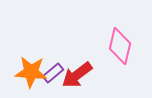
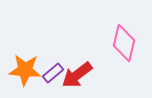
pink diamond: moved 4 px right, 3 px up
orange star: moved 6 px left, 2 px up
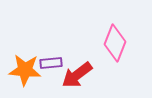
pink diamond: moved 9 px left; rotated 9 degrees clockwise
purple rectangle: moved 2 px left, 10 px up; rotated 35 degrees clockwise
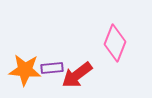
purple rectangle: moved 1 px right, 5 px down
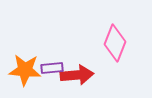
red arrow: rotated 148 degrees counterclockwise
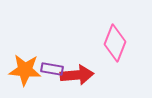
purple rectangle: moved 1 px down; rotated 15 degrees clockwise
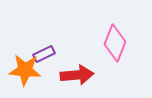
purple rectangle: moved 8 px left, 15 px up; rotated 35 degrees counterclockwise
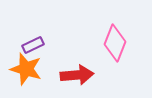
purple rectangle: moved 11 px left, 9 px up
orange star: moved 1 px right, 1 px up; rotated 12 degrees clockwise
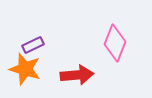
orange star: moved 1 px left
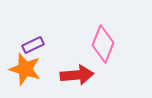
pink diamond: moved 12 px left, 1 px down
